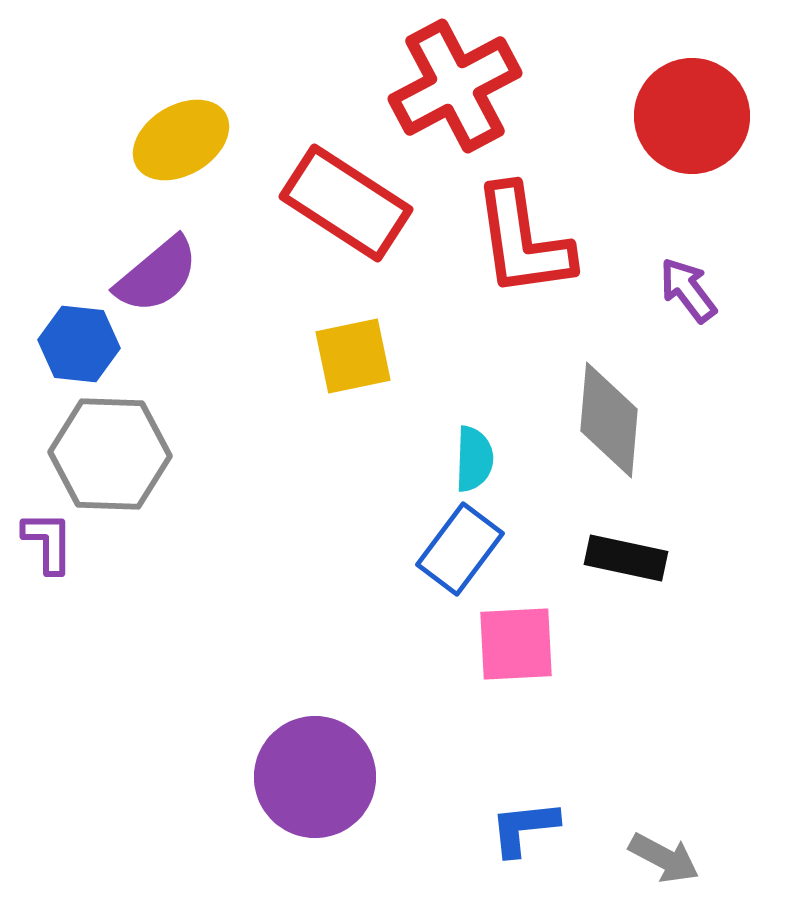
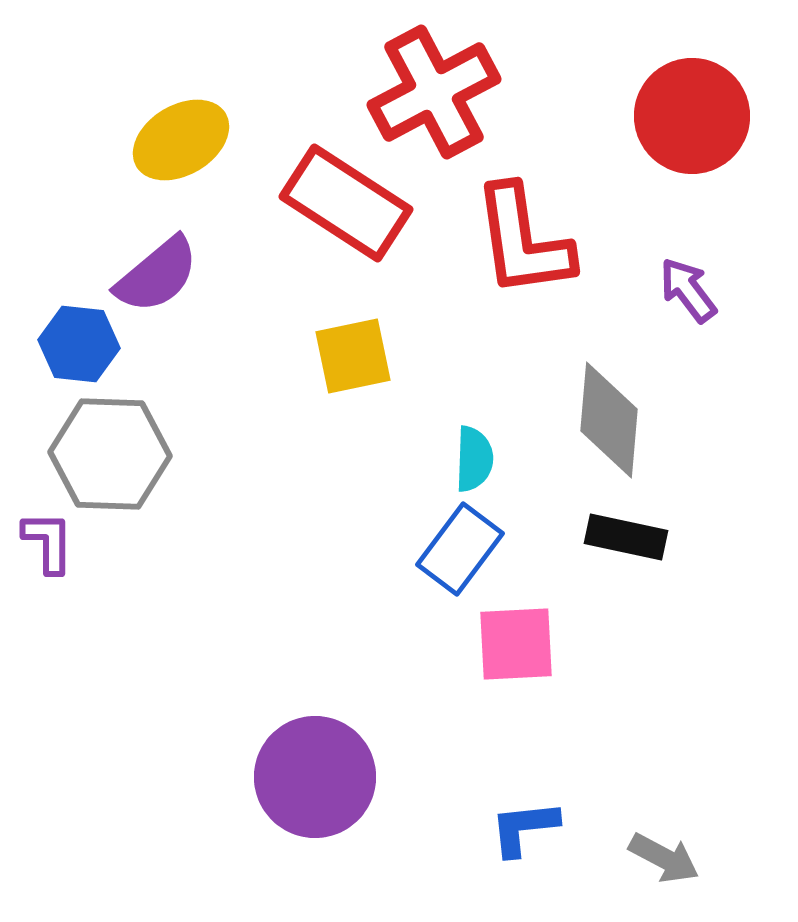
red cross: moved 21 px left, 6 px down
black rectangle: moved 21 px up
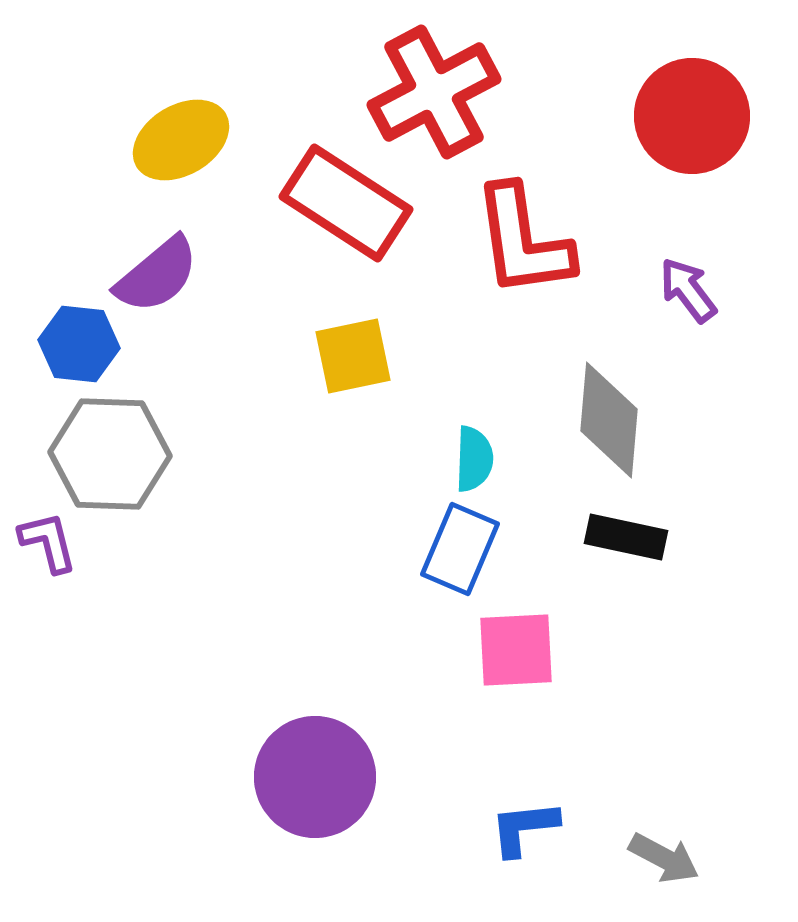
purple L-shape: rotated 14 degrees counterclockwise
blue rectangle: rotated 14 degrees counterclockwise
pink square: moved 6 px down
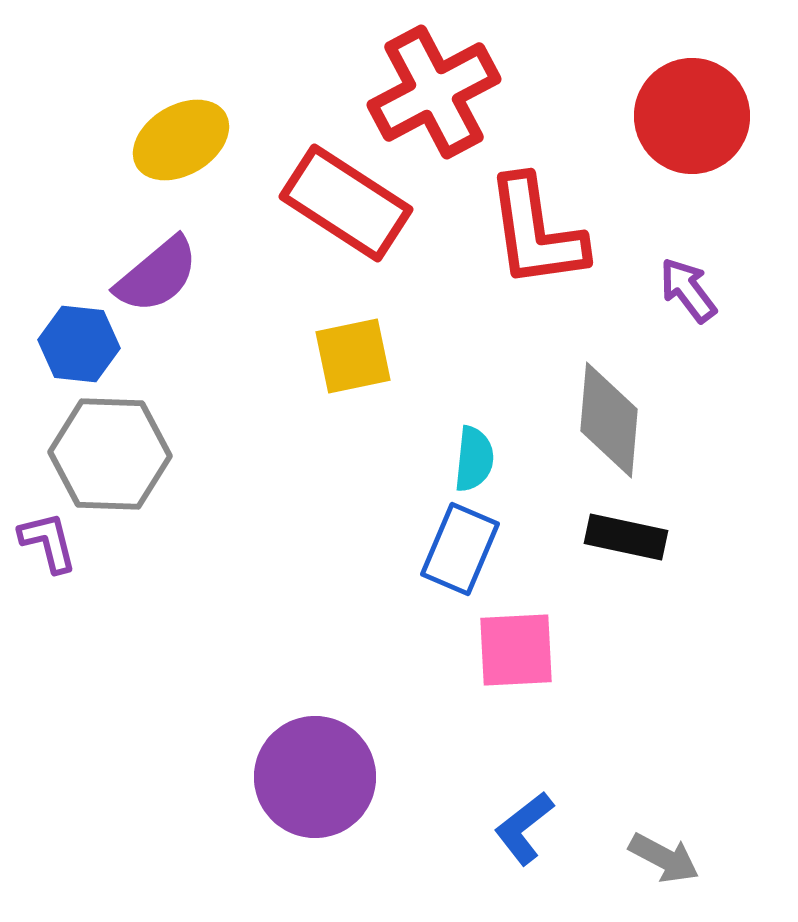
red L-shape: moved 13 px right, 9 px up
cyan semicircle: rotated 4 degrees clockwise
blue L-shape: rotated 32 degrees counterclockwise
